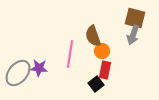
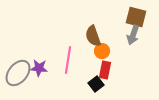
brown square: moved 1 px right, 1 px up
pink line: moved 2 px left, 6 px down
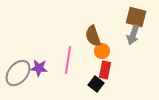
black square: rotated 14 degrees counterclockwise
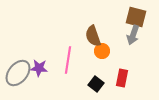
red rectangle: moved 17 px right, 8 px down
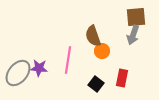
brown square: rotated 20 degrees counterclockwise
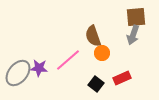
orange circle: moved 2 px down
pink line: rotated 40 degrees clockwise
red rectangle: rotated 54 degrees clockwise
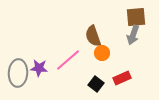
gray ellipse: rotated 36 degrees counterclockwise
